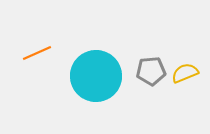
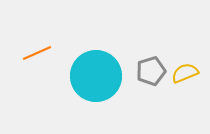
gray pentagon: rotated 12 degrees counterclockwise
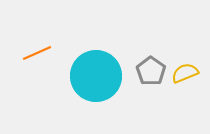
gray pentagon: rotated 20 degrees counterclockwise
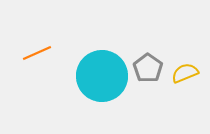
gray pentagon: moved 3 px left, 3 px up
cyan circle: moved 6 px right
